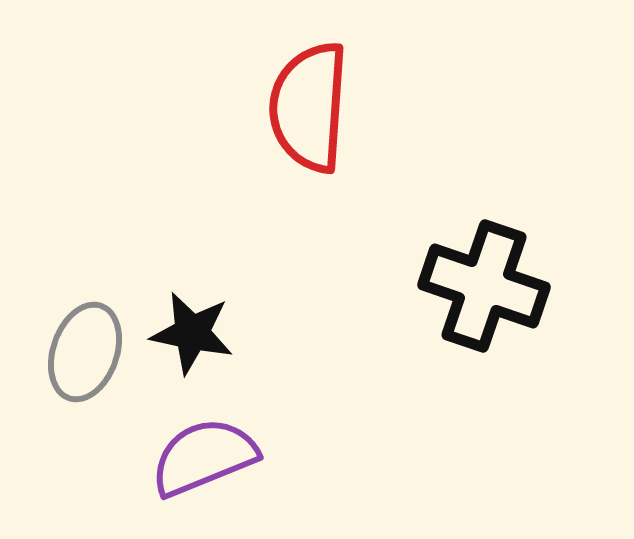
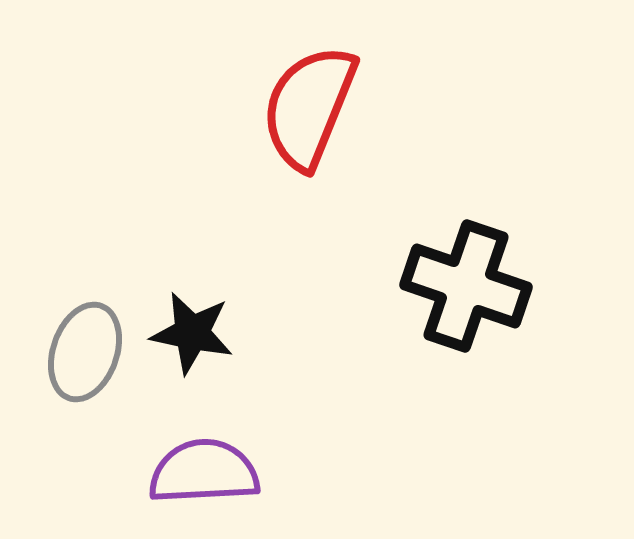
red semicircle: rotated 18 degrees clockwise
black cross: moved 18 px left
purple semicircle: moved 15 px down; rotated 19 degrees clockwise
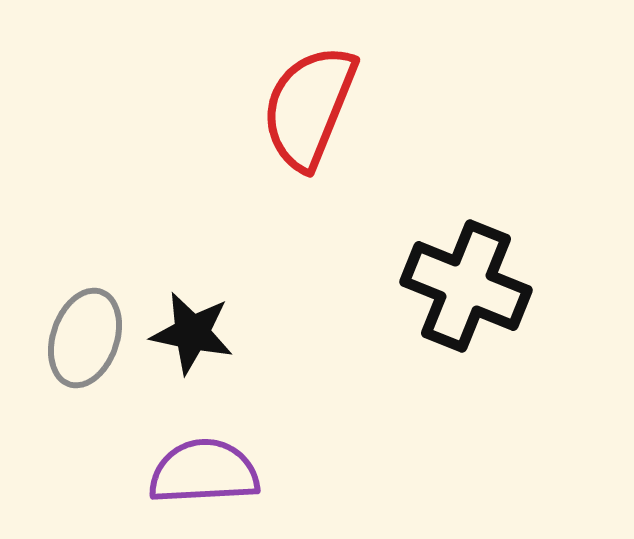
black cross: rotated 3 degrees clockwise
gray ellipse: moved 14 px up
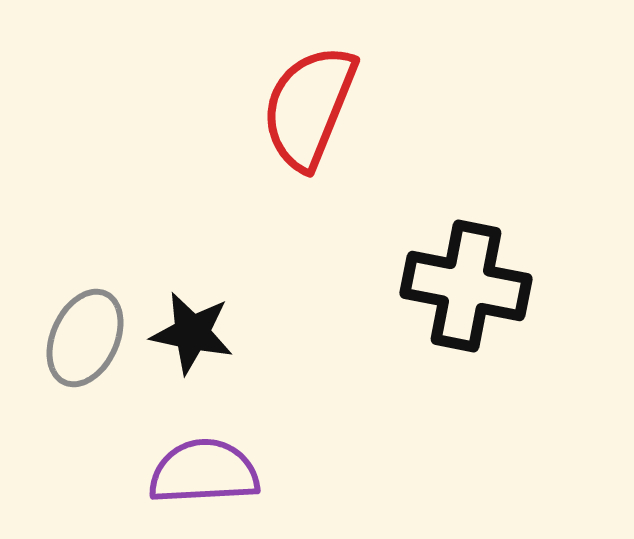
black cross: rotated 11 degrees counterclockwise
gray ellipse: rotated 6 degrees clockwise
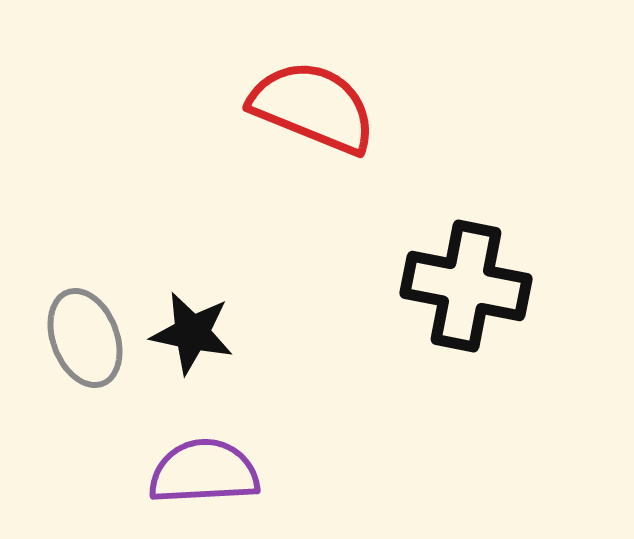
red semicircle: moved 4 px right; rotated 90 degrees clockwise
gray ellipse: rotated 46 degrees counterclockwise
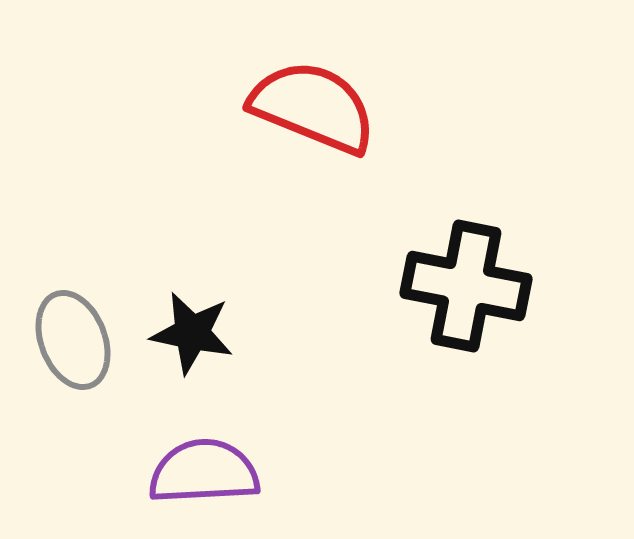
gray ellipse: moved 12 px left, 2 px down
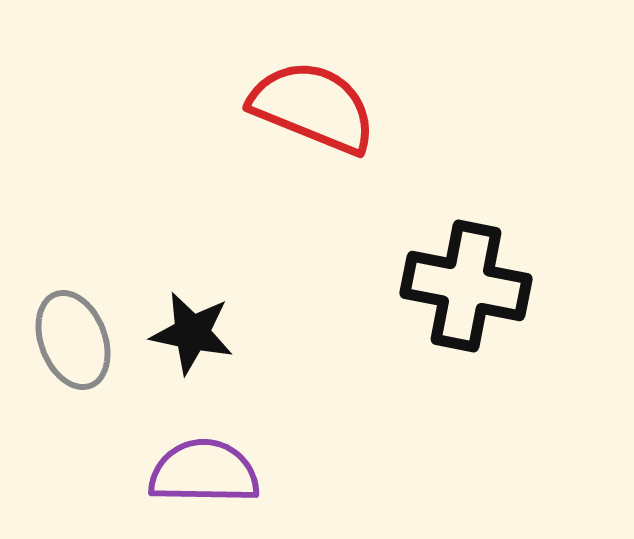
purple semicircle: rotated 4 degrees clockwise
